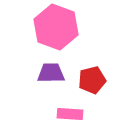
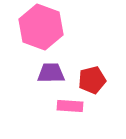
pink hexagon: moved 15 px left
pink rectangle: moved 8 px up
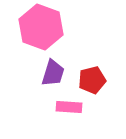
purple trapezoid: moved 2 px right; rotated 108 degrees clockwise
pink rectangle: moved 1 px left, 1 px down
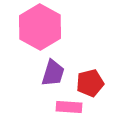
pink hexagon: moved 1 px left; rotated 9 degrees clockwise
red pentagon: moved 2 px left, 3 px down
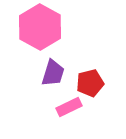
pink rectangle: rotated 30 degrees counterclockwise
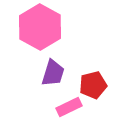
red pentagon: moved 3 px right, 2 px down
